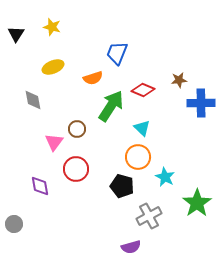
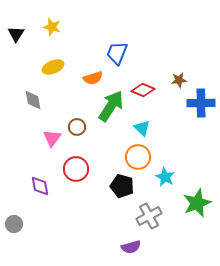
brown circle: moved 2 px up
pink triangle: moved 2 px left, 4 px up
green star: rotated 12 degrees clockwise
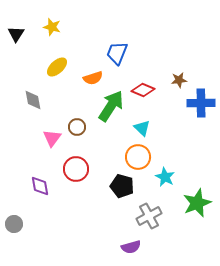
yellow ellipse: moved 4 px right; rotated 20 degrees counterclockwise
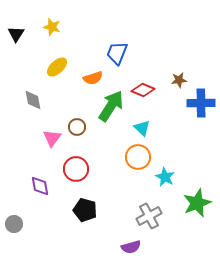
black pentagon: moved 37 px left, 24 px down
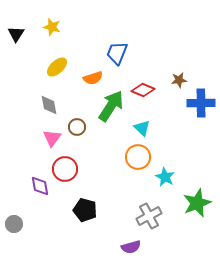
gray diamond: moved 16 px right, 5 px down
red circle: moved 11 px left
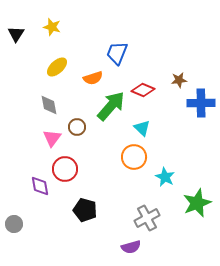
green arrow: rotated 8 degrees clockwise
orange circle: moved 4 px left
gray cross: moved 2 px left, 2 px down
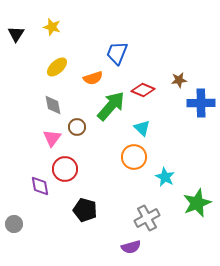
gray diamond: moved 4 px right
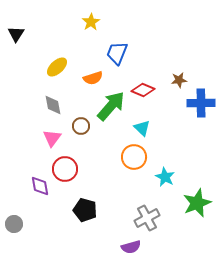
yellow star: moved 39 px right, 5 px up; rotated 24 degrees clockwise
brown circle: moved 4 px right, 1 px up
